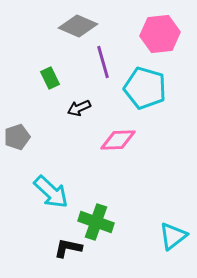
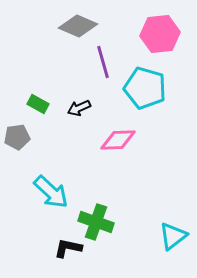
green rectangle: moved 12 px left, 26 px down; rotated 35 degrees counterclockwise
gray pentagon: rotated 10 degrees clockwise
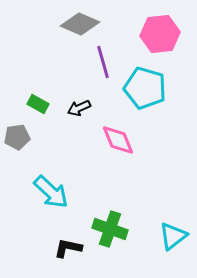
gray diamond: moved 2 px right, 2 px up
pink diamond: rotated 69 degrees clockwise
green cross: moved 14 px right, 7 px down
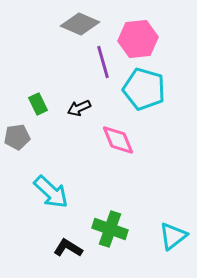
pink hexagon: moved 22 px left, 5 px down
cyan pentagon: moved 1 px left, 1 px down
green rectangle: rotated 35 degrees clockwise
black L-shape: rotated 20 degrees clockwise
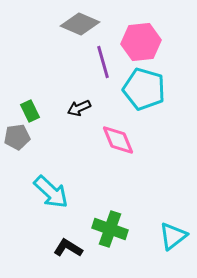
pink hexagon: moved 3 px right, 3 px down
green rectangle: moved 8 px left, 7 px down
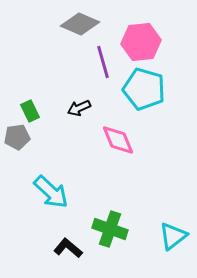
black L-shape: rotated 8 degrees clockwise
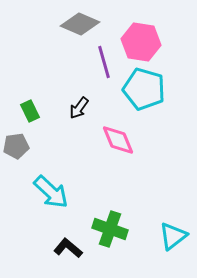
pink hexagon: rotated 15 degrees clockwise
purple line: moved 1 px right
black arrow: rotated 30 degrees counterclockwise
gray pentagon: moved 1 px left, 9 px down
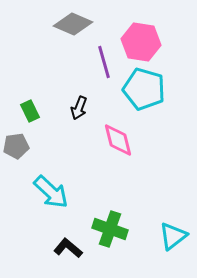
gray diamond: moved 7 px left
black arrow: rotated 15 degrees counterclockwise
pink diamond: rotated 9 degrees clockwise
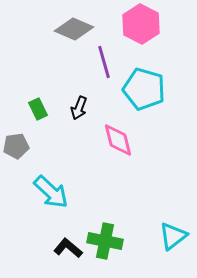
gray diamond: moved 1 px right, 5 px down
pink hexagon: moved 18 px up; rotated 18 degrees clockwise
green rectangle: moved 8 px right, 2 px up
green cross: moved 5 px left, 12 px down; rotated 8 degrees counterclockwise
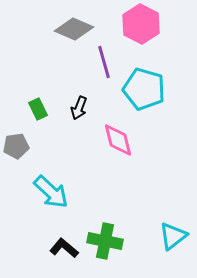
black L-shape: moved 4 px left
